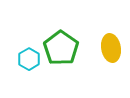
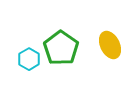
yellow ellipse: moved 1 px left, 3 px up; rotated 16 degrees counterclockwise
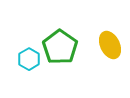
green pentagon: moved 1 px left, 1 px up
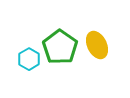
yellow ellipse: moved 13 px left
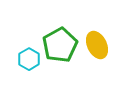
green pentagon: moved 2 px up; rotated 8 degrees clockwise
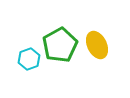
cyan hexagon: rotated 10 degrees clockwise
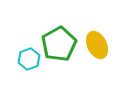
green pentagon: moved 1 px left, 1 px up
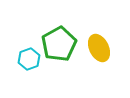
yellow ellipse: moved 2 px right, 3 px down
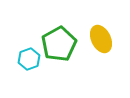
yellow ellipse: moved 2 px right, 9 px up
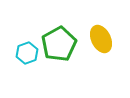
cyan hexagon: moved 2 px left, 6 px up
